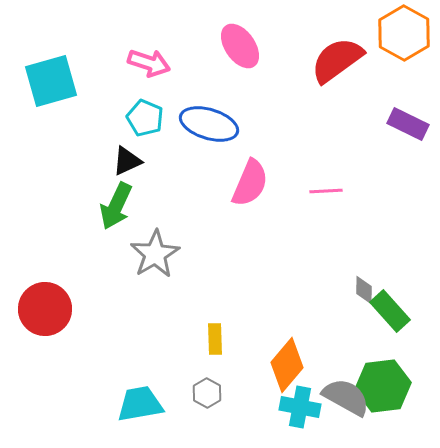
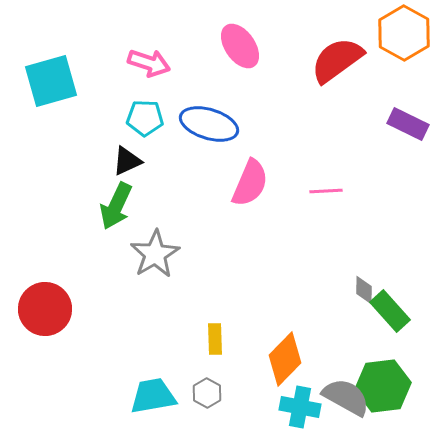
cyan pentagon: rotated 21 degrees counterclockwise
orange diamond: moved 2 px left, 6 px up; rotated 4 degrees clockwise
cyan trapezoid: moved 13 px right, 8 px up
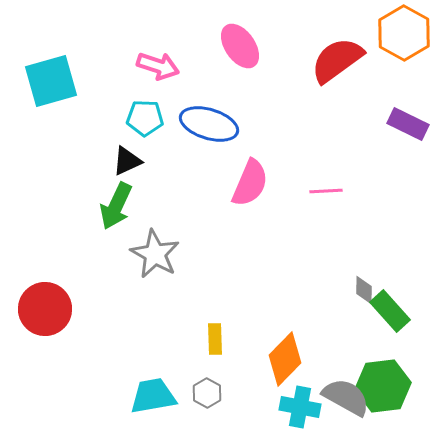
pink arrow: moved 9 px right, 3 px down
gray star: rotated 12 degrees counterclockwise
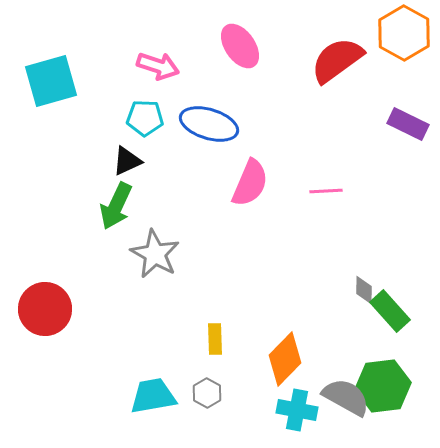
cyan cross: moved 3 px left, 3 px down
